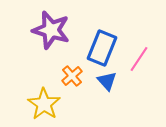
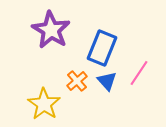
purple star: rotated 15 degrees clockwise
pink line: moved 14 px down
orange cross: moved 5 px right, 5 px down
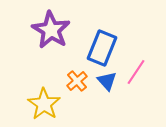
pink line: moved 3 px left, 1 px up
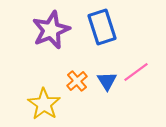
purple star: rotated 18 degrees clockwise
blue rectangle: moved 21 px up; rotated 40 degrees counterclockwise
pink line: rotated 20 degrees clockwise
blue triangle: rotated 10 degrees clockwise
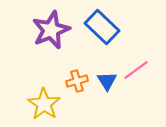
blue rectangle: rotated 28 degrees counterclockwise
pink line: moved 2 px up
orange cross: rotated 25 degrees clockwise
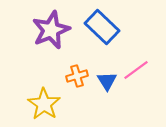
orange cross: moved 5 px up
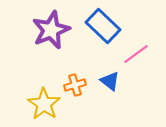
blue rectangle: moved 1 px right, 1 px up
pink line: moved 16 px up
orange cross: moved 2 px left, 9 px down
blue triangle: moved 3 px right; rotated 20 degrees counterclockwise
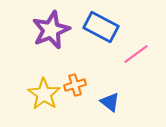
blue rectangle: moved 2 px left, 1 px down; rotated 16 degrees counterclockwise
blue triangle: moved 21 px down
yellow star: moved 10 px up
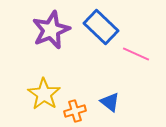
blue rectangle: rotated 16 degrees clockwise
pink line: rotated 60 degrees clockwise
orange cross: moved 26 px down
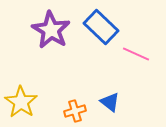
purple star: rotated 18 degrees counterclockwise
yellow star: moved 23 px left, 8 px down
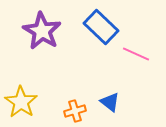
purple star: moved 9 px left, 1 px down
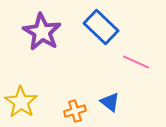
purple star: moved 1 px down
pink line: moved 8 px down
